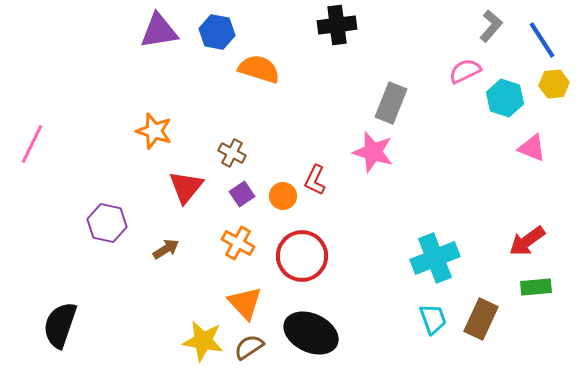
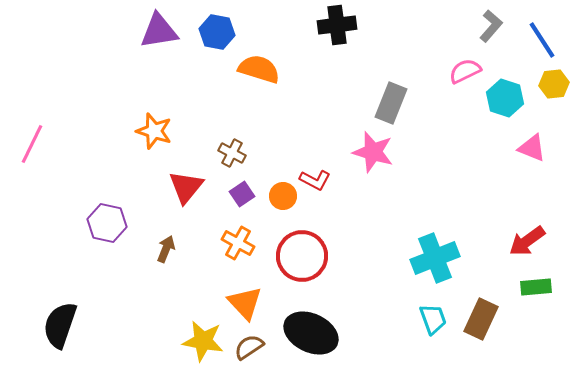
red L-shape: rotated 88 degrees counterclockwise
brown arrow: rotated 36 degrees counterclockwise
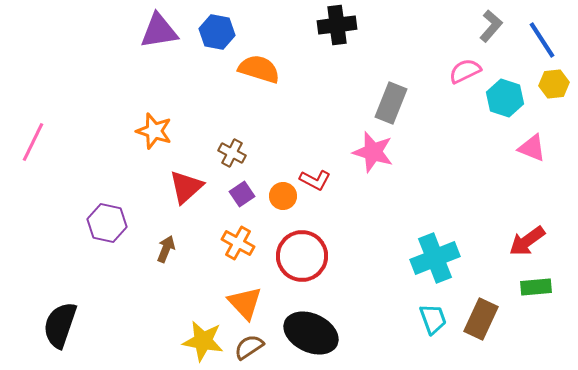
pink line: moved 1 px right, 2 px up
red triangle: rotated 9 degrees clockwise
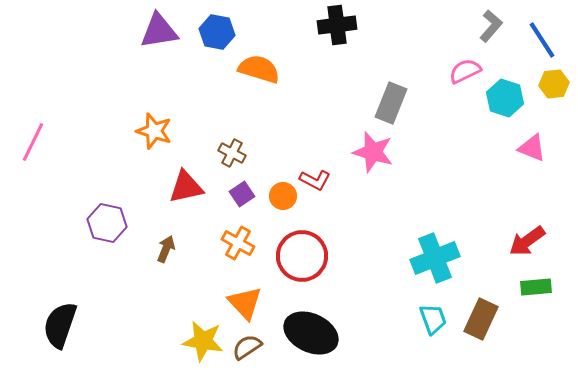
red triangle: rotated 30 degrees clockwise
brown semicircle: moved 2 px left
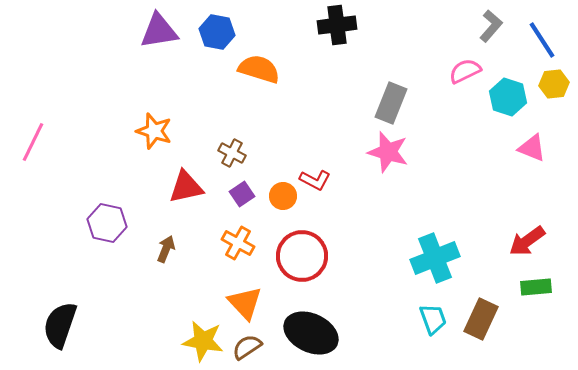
cyan hexagon: moved 3 px right, 1 px up
pink star: moved 15 px right
